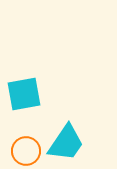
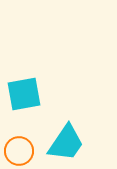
orange circle: moved 7 px left
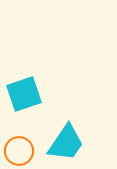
cyan square: rotated 9 degrees counterclockwise
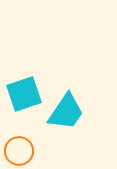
cyan trapezoid: moved 31 px up
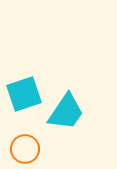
orange circle: moved 6 px right, 2 px up
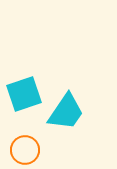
orange circle: moved 1 px down
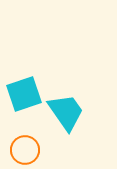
cyan trapezoid: rotated 69 degrees counterclockwise
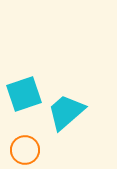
cyan trapezoid: rotated 96 degrees counterclockwise
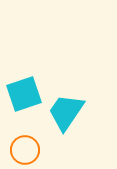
cyan trapezoid: rotated 15 degrees counterclockwise
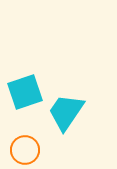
cyan square: moved 1 px right, 2 px up
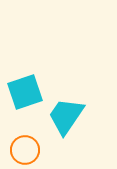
cyan trapezoid: moved 4 px down
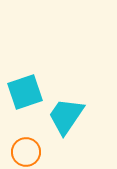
orange circle: moved 1 px right, 2 px down
